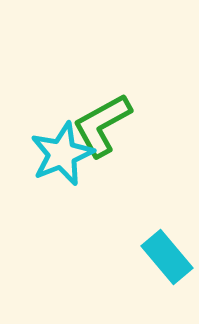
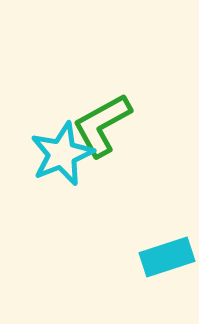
cyan rectangle: rotated 68 degrees counterclockwise
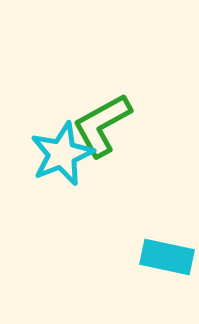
cyan rectangle: rotated 30 degrees clockwise
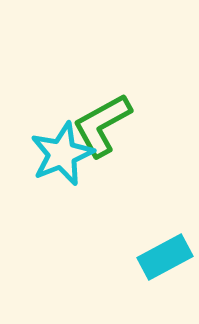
cyan rectangle: moved 2 px left; rotated 40 degrees counterclockwise
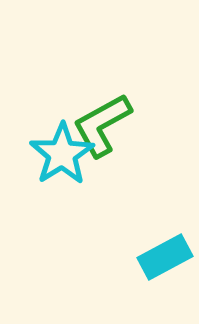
cyan star: rotated 10 degrees counterclockwise
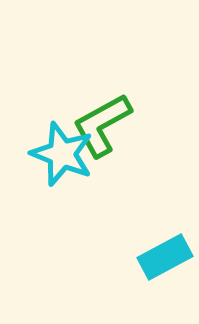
cyan star: rotated 18 degrees counterclockwise
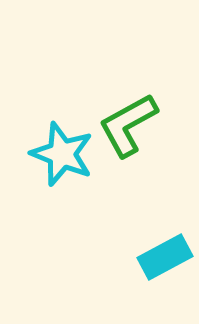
green L-shape: moved 26 px right
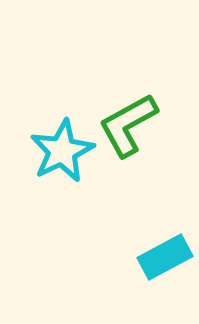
cyan star: moved 3 px up; rotated 24 degrees clockwise
